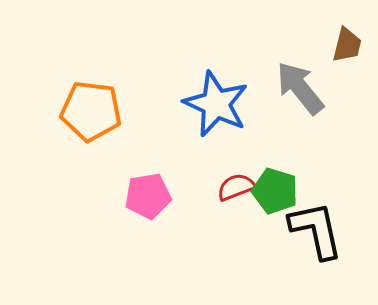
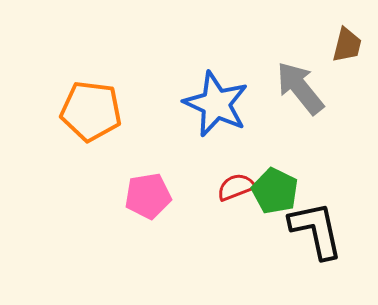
green pentagon: rotated 9 degrees clockwise
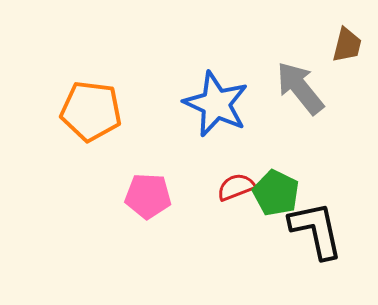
green pentagon: moved 1 px right, 2 px down
pink pentagon: rotated 12 degrees clockwise
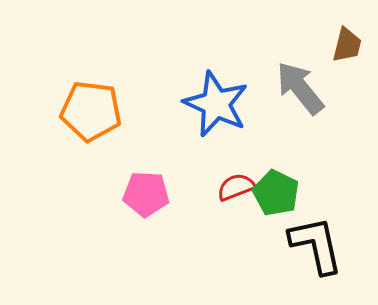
pink pentagon: moved 2 px left, 2 px up
black L-shape: moved 15 px down
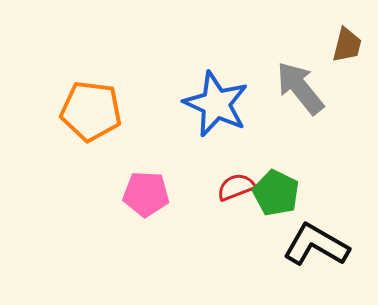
black L-shape: rotated 48 degrees counterclockwise
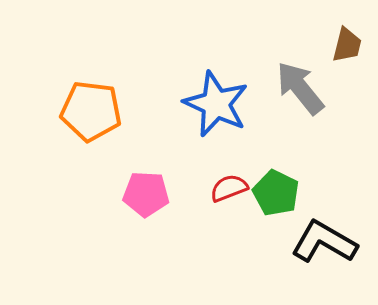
red semicircle: moved 7 px left, 1 px down
black L-shape: moved 8 px right, 3 px up
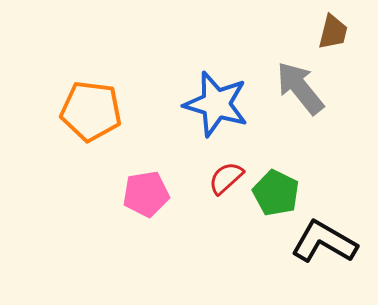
brown trapezoid: moved 14 px left, 13 px up
blue star: rotated 8 degrees counterclockwise
red semicircle: moved 3 px left, 10 px up; rotated 21 degrees counterclockwise
pink pentagon: rotated 12 degrees counterclockwise
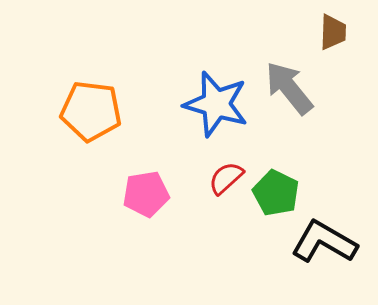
brown trapezoid: rotated 12 degrees counterclockwise
gray arrow: moved 11 px left
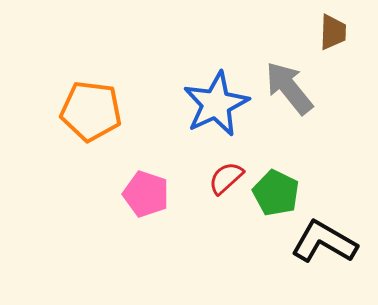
blue star: rotated 30 degrees clockwise
pink pentagon: rotated 27 degrees clockwise
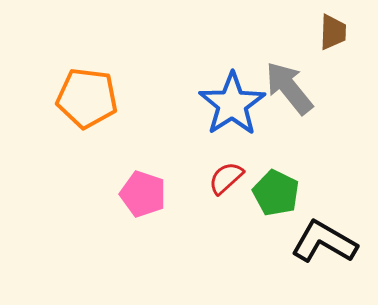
blue star: moved 16 px right; rotated 8 degrees counterclockwise
orange pentagon: moved 4 px left, 13 px up
pink pentagon: moved 3 px left
